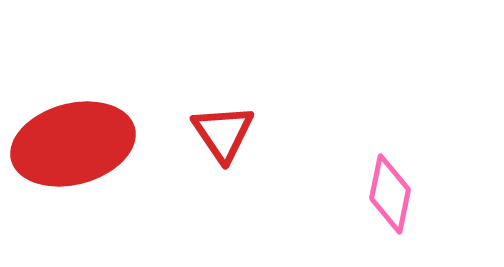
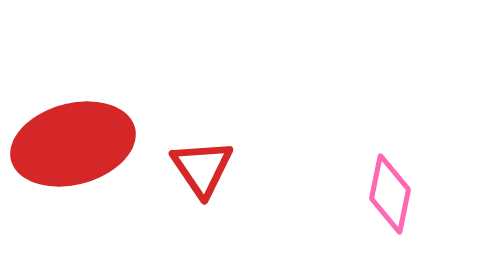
red triangle: moved 21 px left, 35 px down
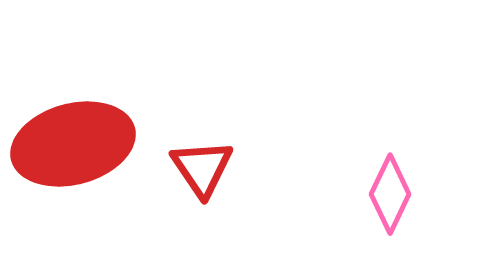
pink diamond: rotated 14 degrees clockwise
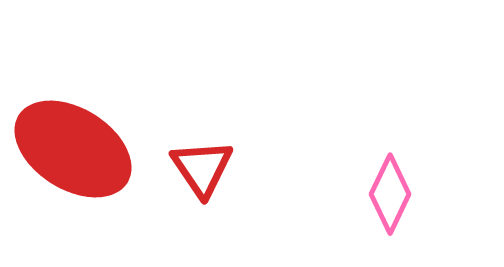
red ellipse: moved 5 px down; rotated 47 degrees clockwise
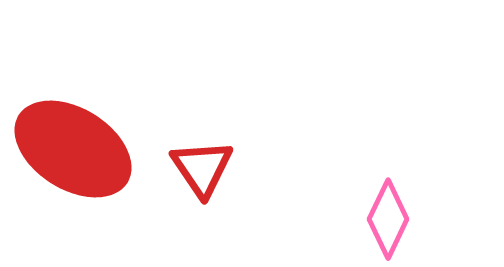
pink diamond: moved 2 px left, 25 px down
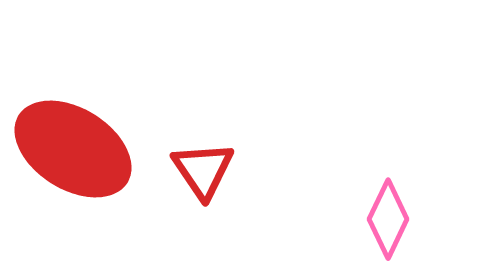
red triangle: moved 1 px right, 2 px down
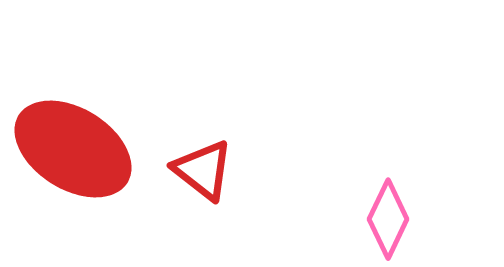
red triangle: rotated 18 degrees counterclockwise
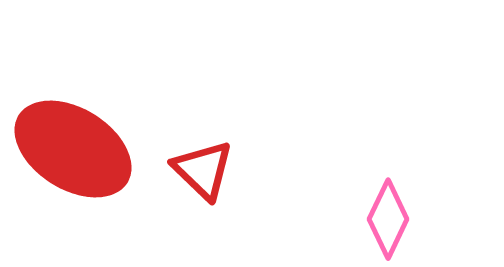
red triangle: rotated 6 degrees clockwise
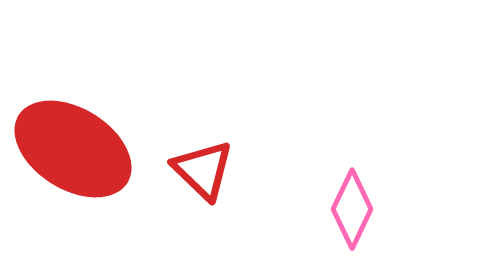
pink diamond: moved 36 px left, 10 px up
